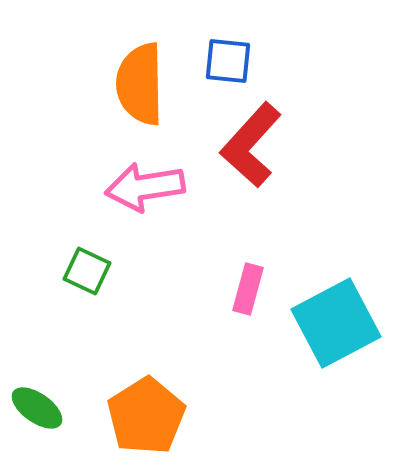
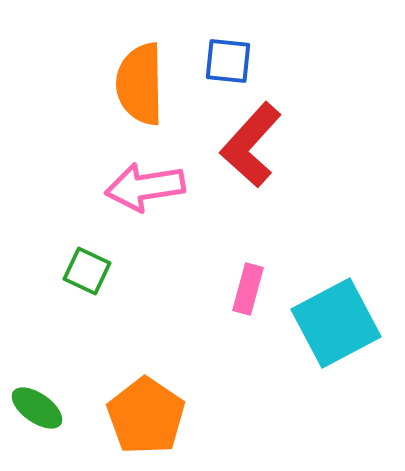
orange pentagon: rotated 6 degrees counterclockwise
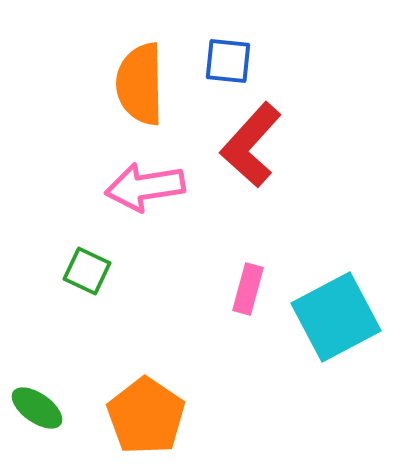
cyan square: moved 6 px up
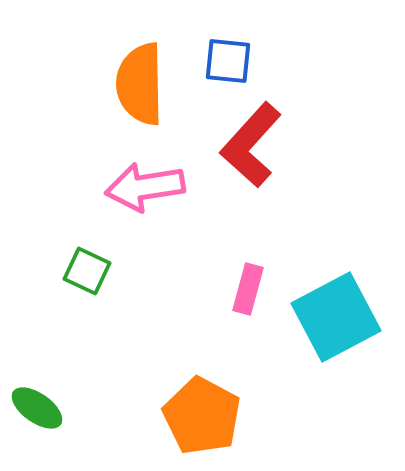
orange pentagon: moved 56 px right; rotated 6 degrees counterclockwise
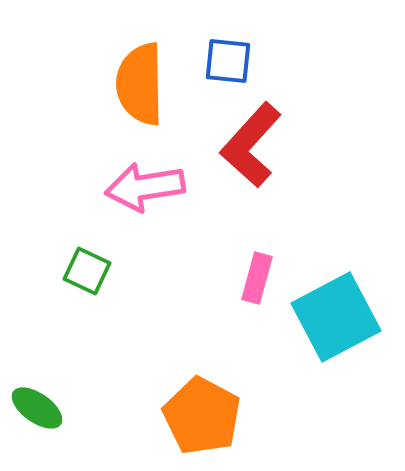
pink rectangle: moved 9 px right, 11 px up
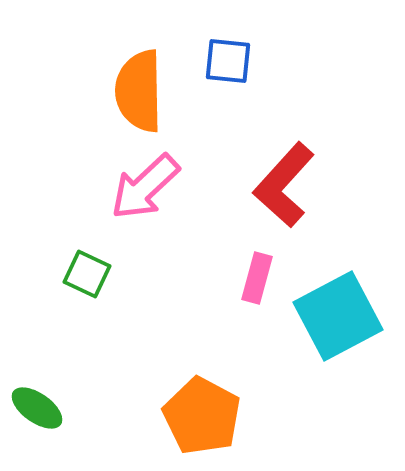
orange semicircle: moved 1 px left, 7 px down
red L-shape: moved 33 px right, 40 px down
pink arrow: rotated 34 degrees counterclockwise
green square: moved 3 px down
cyan square: moved 2 px right, 1 px up
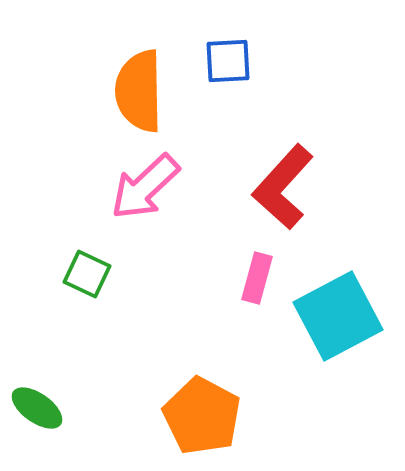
blue square: rotated 9 degrees counterclockwise
red L-shape: moved 1 px left, 2 px down
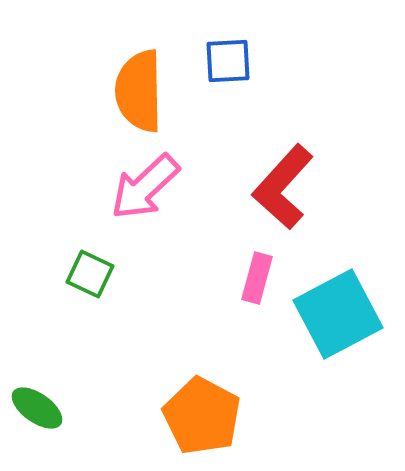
green square: moved 3 px right
cyan square: moved 2 px up
